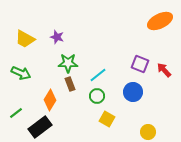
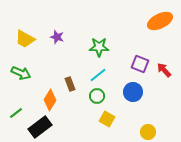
green star: moved 31 px right, 16 px up
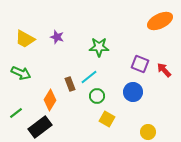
cyan line: moved 9 px left, 2 px down
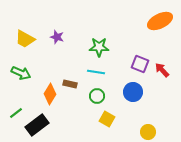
red arrow: moved 2 px left
cyan line: moved 7 px right, 5 px up; rotated 48 degrees clockwise
brown rectangle: rotated 56 degrees counterclockwise
orange diamond: moved 6 px up
black rectangle: moved 3 px left, 2 px up
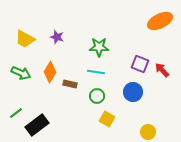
orange diamond: moved 22 px up
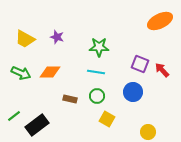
orange diamond: rotated 60 degrees clockwise
brown rectangle: moved 15 px down
green line: moved 2 px left, 3 px down
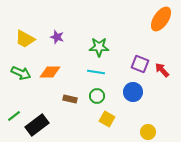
orange ellipse: moved 1 px right, 2 px up; rotated 30 degrees counterclockwise
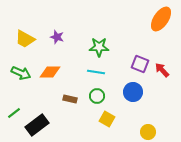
green line: moved 3 px up
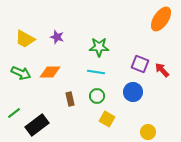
brown rectangle: rotated 64 degrees clockwise
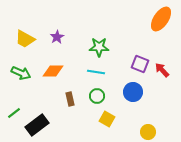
purple star: rotated 24 degrees clockwise
orange diamond: moved 3 px right, 1 px up
